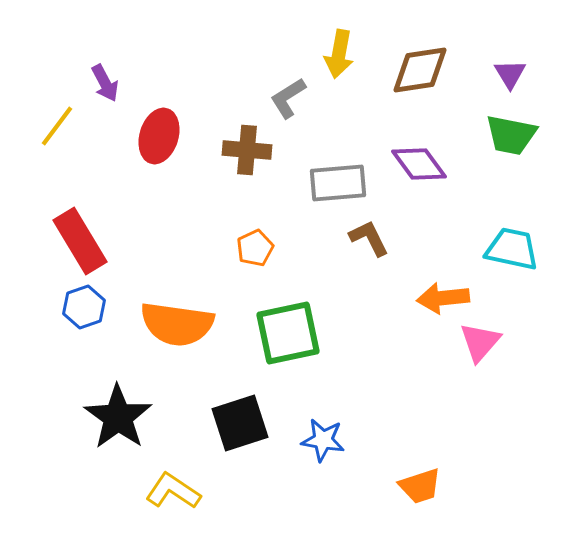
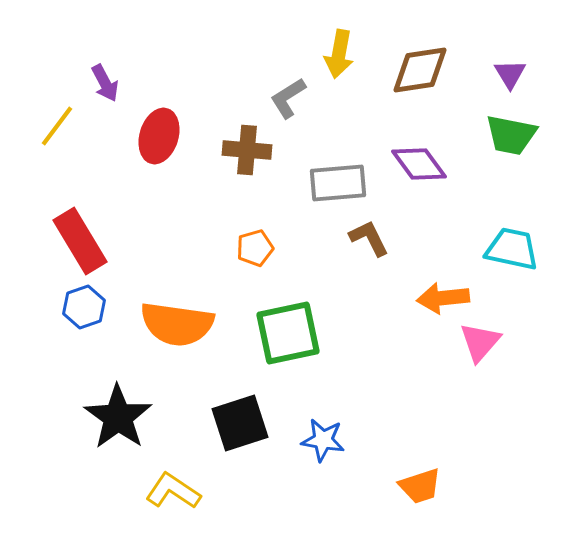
orange pentagon: rotated 9 degrees clockwise
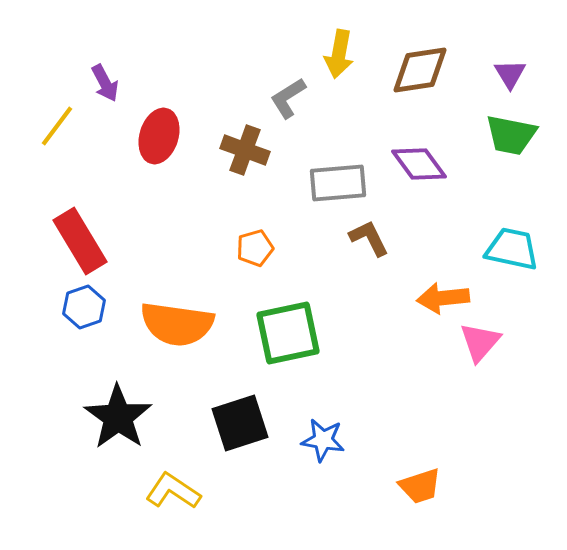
brown cross: moved 2 px left; rotated 15 degrees clockwise
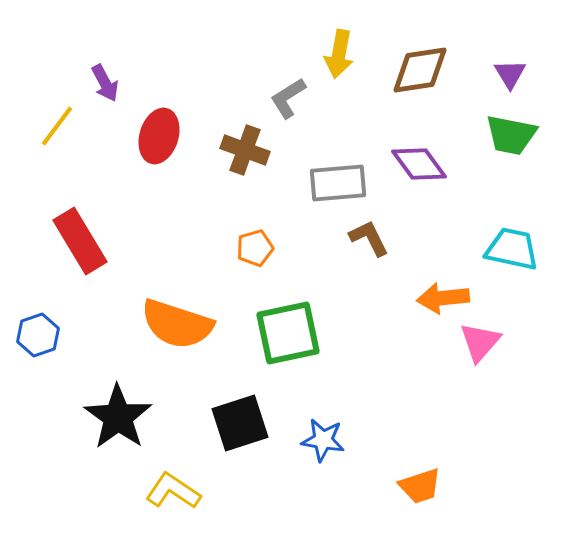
blue hexagon: moved 46 px left, 28 px down
orange semicircle: rotated 10 degrees clockwise
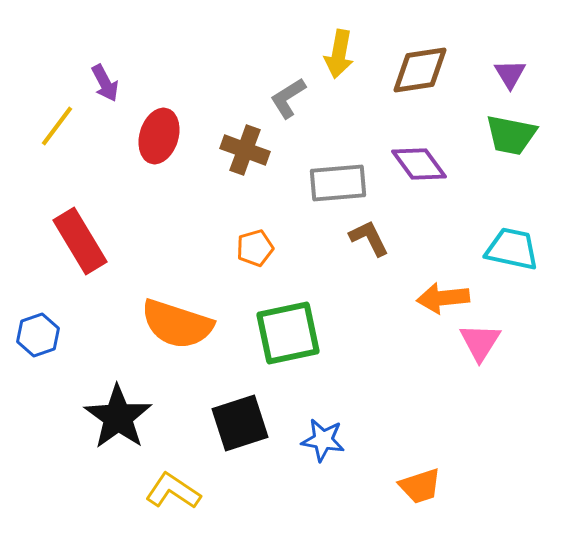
pink triangle: rotated 9 degrees counterclockwise
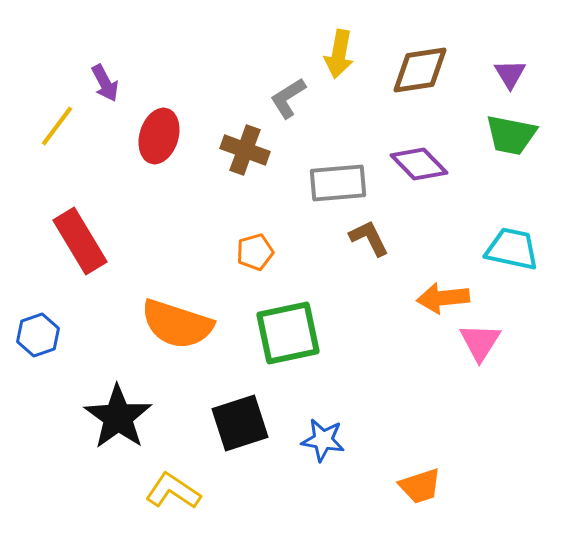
purple diamond: rotated 8 degrees counterclockwise
orange pentagon: moved 4 px down
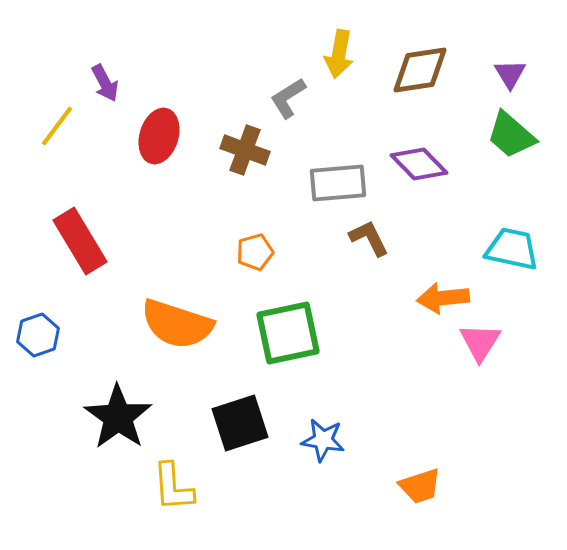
green trapezoid: rotated 30 degrees clockwise
yellow L-shape: moved 4 px up; rotated 128 degrees counterclockwise
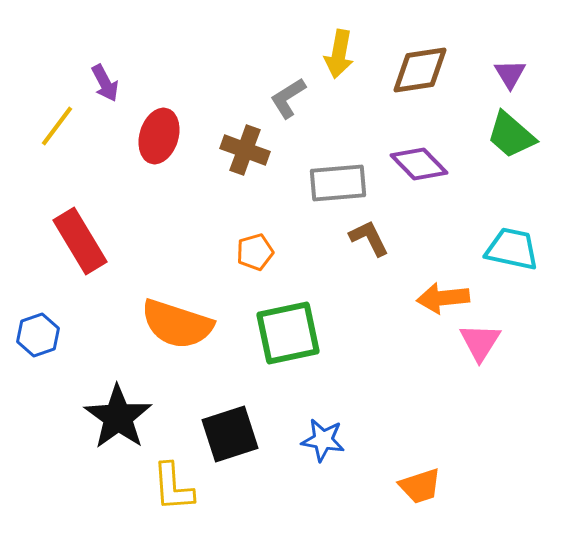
black square: moved 10 px left, 11 px down
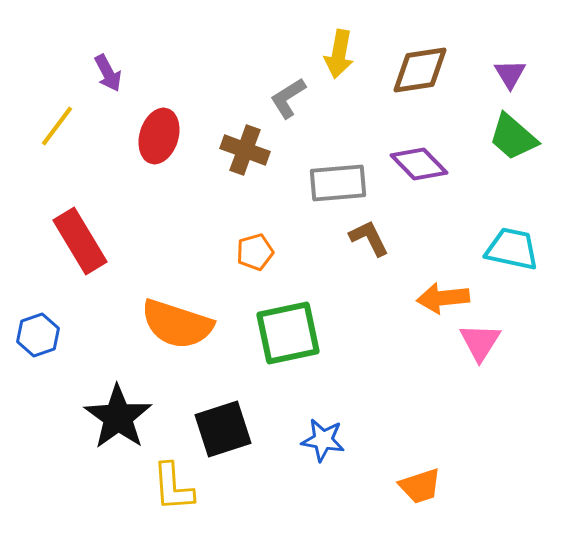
purple arrow: moved 3 px right, 10 px up
green trapezoid: moved 2 px right, 2 px down
black square: moved 7 px left, 5 px up
